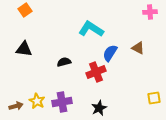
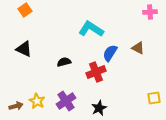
black triangle: rotated 18 degrees clockwise
purple cross: moved 4 px right, 1 px up; rotated 24 degrees counterclockwise
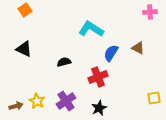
blue semicircle: moved 1 px right
red cross: moved 2 px right, 5 px down
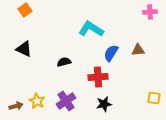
brown triangle: moved 2 px down; rotated 32 degrees counterclockwise
red cross: rotated 18 degrees clockwise
yellow square: rotated 16 degrees clockwise
black star: moved 5 px right, 4 px up; rotated 14 degrees clockwise
